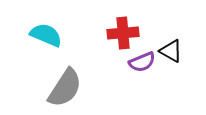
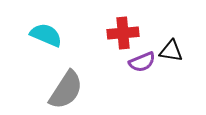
black triangle: rotated 20 degrees counterclockwise
gray semicircle: moved 1 px right, 2 px down
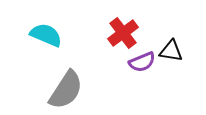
red cross: rotated 32 degrees counterclockwise
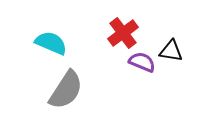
cyan semicircle: moved 5 px right, 8 px down
purple semicircle: rotated 136 degrees counterclockwise
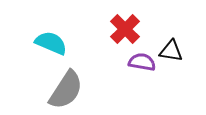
red cross: moved 2 px right, 4 px up; rotated 8 degrees counterclockwise
purple semicircle: rotated 12 degrees counterclockwise
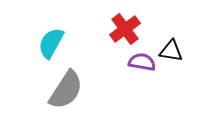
red cross: rotated 8 degrees clockwise
cyan semicircle: rotated 84 degrees counterclockwise
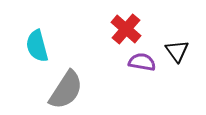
red cross: moved 1 px right; rotated 12 degrees counterclockwise
cyan semicircle: moved 14 px left, 3 px down; rotated 44 degrees counterclockwise
black triangle: moved 6 px right; rotated 45 degrees clockwise
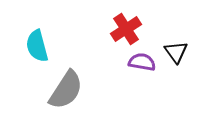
red cross: rotated 16 degrees clockwise
black triangle: moved 1 px left, 1 px down
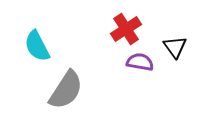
cyan semicircle: rotated 12 degrees counterclockwise
black triangle: moved 1 px left, 5 px up
purple semicircle: moved 2 px left
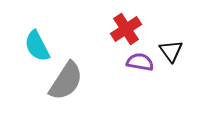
black triangle: moved 4 px left, 4 px down
gray semicircle: moved 9 px up
